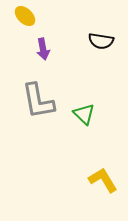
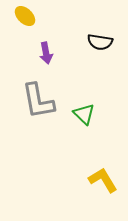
black semicircle: moved 1 px left, 1 px down
purple arrow: moved 3 px right, 4 px down
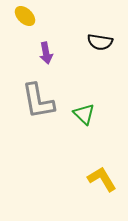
yellow L-shape: moved 1 px left, 1 px up
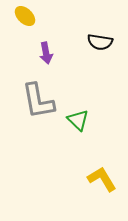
green triangle: moved 6 px left, 6 px down
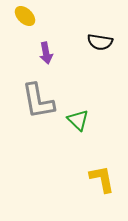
yellow L-shape: rotated 20 degrees clockwise
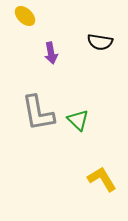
purple arrow: moved 5 px right
gray L-shape: moved 12 px down
yellow L-shape: rotated 20 degrees counterclockwise
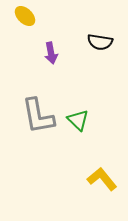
gray L-shape: moved 3 px down
yellow L-shape: rotated 8 degrees counterclockwise
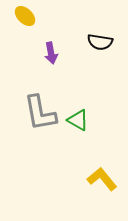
gray L-shape: moved 2 px right, 3 px up
green triangle: rotated 15 degrees counterclockwise
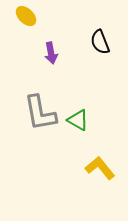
yellow ellipse: moved 1 px right
black semicircle: rotated 60 degrees clockwise
yellow L-shape: moved 2 px left, 11 px up
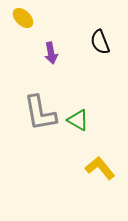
yellow ellipse: moved 3 px left, 2 px down
